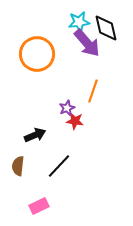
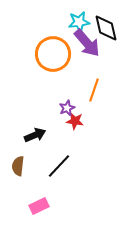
orange circle: moved 16 px right
orange line: moved 1 px right, 1 px up
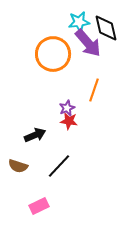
purple arrow: moved 1 px right
red star: moved 6 px left
brown semicircle: rotated 78 degrees counterclockwise
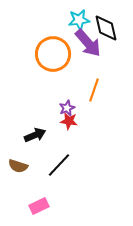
cyan star: moved 2 px up
black line: moved 1 px up
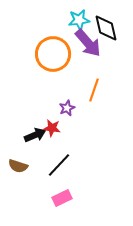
red star: moved 17 px left, 7 px down
pink rectangle: moved 23 px right, 8 px up
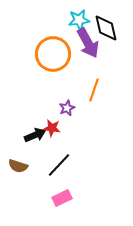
purple arrow: rotated 12 degrees clockwise
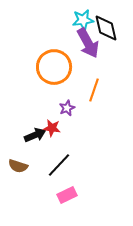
cyan star: moved 4 px right
orange circle: moved 1 px right, 13 px down
pink rectangle: moved 5 px right, 3 px up
